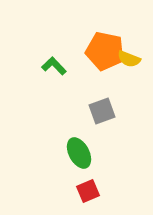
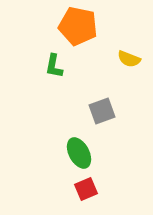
orange pentagon: moved 27 px left, 25 px up
green L-shape: rotated 125 degrees counterclockwise
red square: moved 2 px left, 2 px up
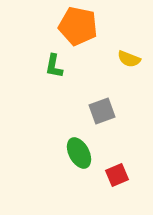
red square: moved 31 px right, 14 px up
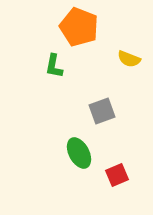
orange pentagon: moved 1 px right, 1 px down; rotated 9 degrees clockwise
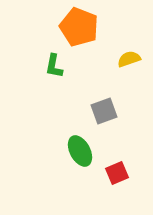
yellow semicircle: rotated 140 degrees clockwise
gray square: moved 2 px right
green ellipse: moved 1 px right, 2 px up
red square: moved 2 px up
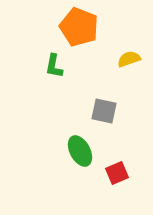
gray square: rotated 32 degrees clockwise
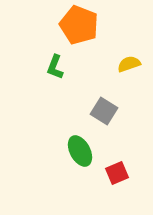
orange pentagon: moved 2 px up
yellow semicircle: moved 5 px down
green L-shape: moved 1 px right, 1 px down; rotated 10 degrees clockwise
gray square: rotated 20 degrees clockwise
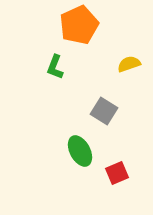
orange pentagon: rotated 27 degrees clockwise
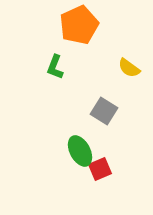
yellow semicircle: moved 4 px down; rotated 125 degrees counterclockwise
red square: moved 17 px left, 4 px up
